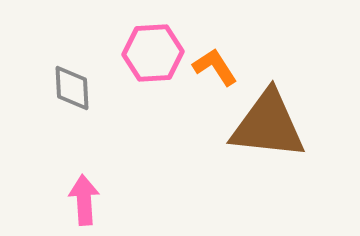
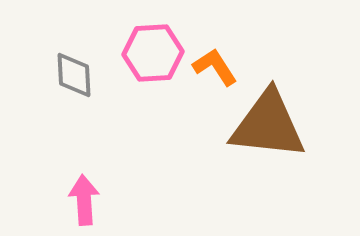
gray diamond: moved 2 px right, 13 px up
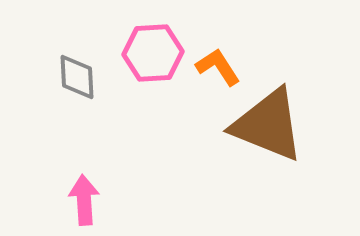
orange L-shape: moved 3 px right
gray diamond: moved 3 px right, 2 px down
brown triangle: rotated 16 degrees clockwise
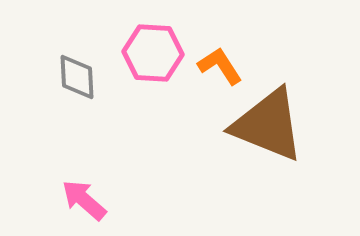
pink hexagon: rotated 6 degrees clockwise
orange L-shape: moved 2 px right, 1 px up
pink arrow: rotated 45 degrees counterclockwise
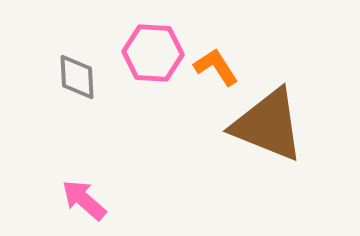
orange L-shape: moved 4 px left, 1 px down
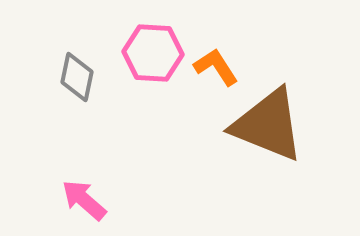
gray diamond: rotated 15 degrees clockwise
